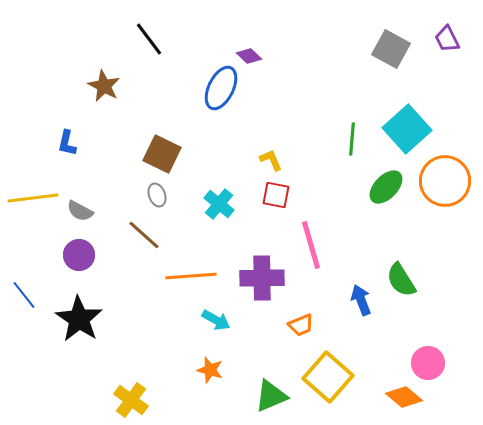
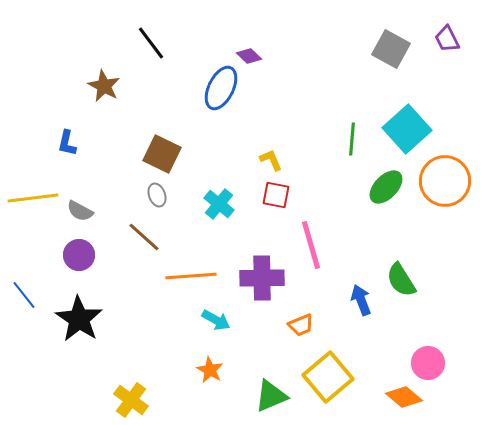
black line: moved 2 px right, 4 px down
brown line: moved 2 px down
orange star: rotated 12 degrees clockwise
yellow square: rotated 9 degrees clockwise
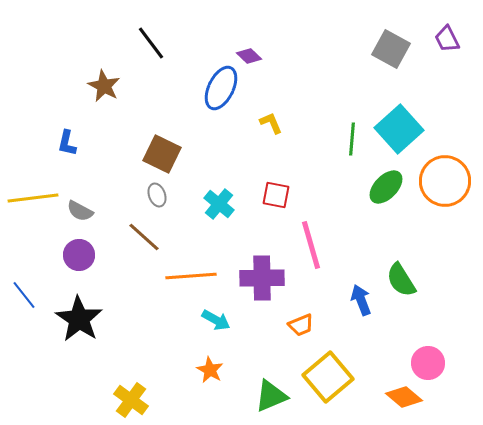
cyan square: moved 8 px left
yellow L-shape: moved 37 px up
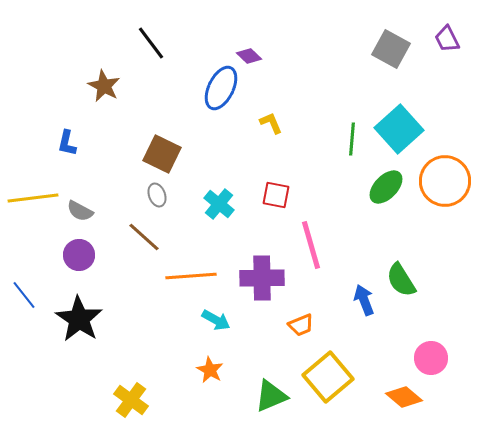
blue arrow: moved 3 px right
pink circle: moved 3 px right, 5 px up
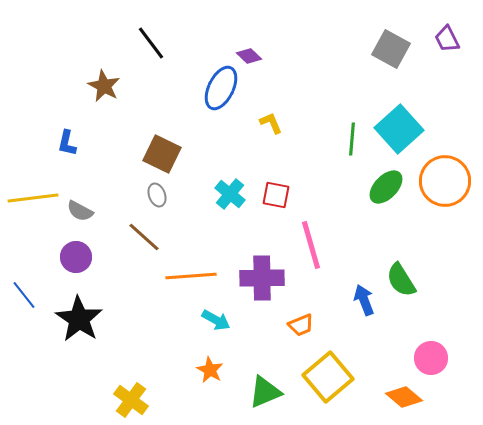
cyan cross: moved 11 px right, 10 px up
purple circle: moved 3 px left, 2 px down
green triangle: moved 6 px left, 4 px up
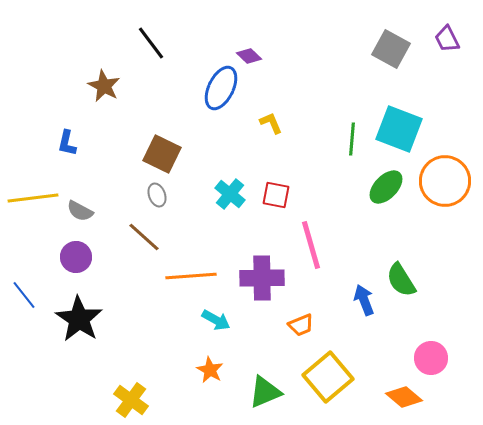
cyan square: rotated 27 degrees counterclockwise
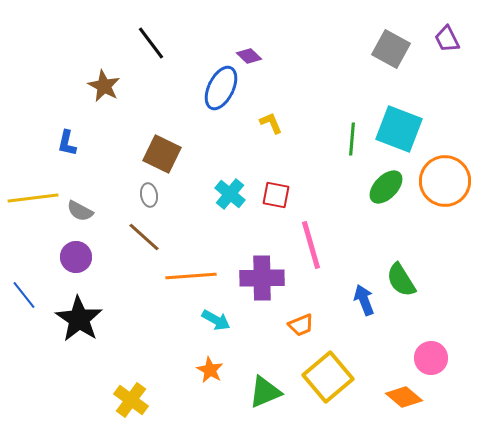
gray ellipse: moved 8 px left; rotated 10 degrees clockwise
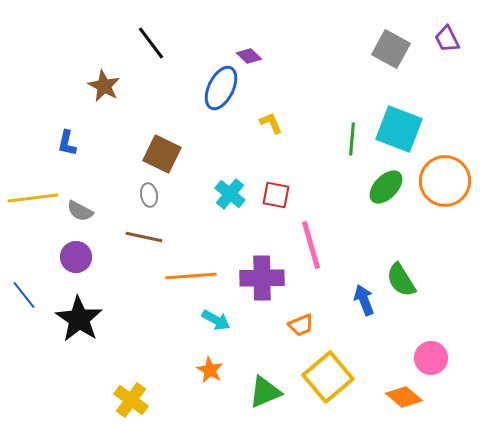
brown line: rotated 30 degrees counterclockwise
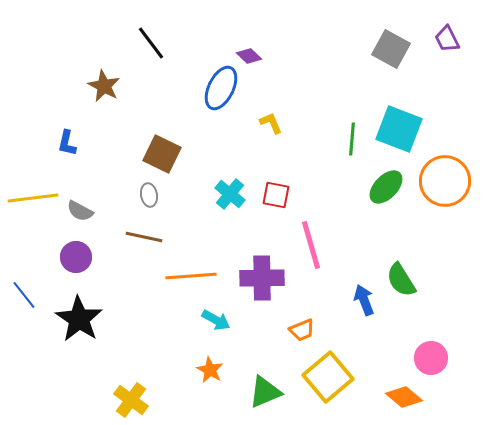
orange trapezoid: moved 1 px right, 5 px down
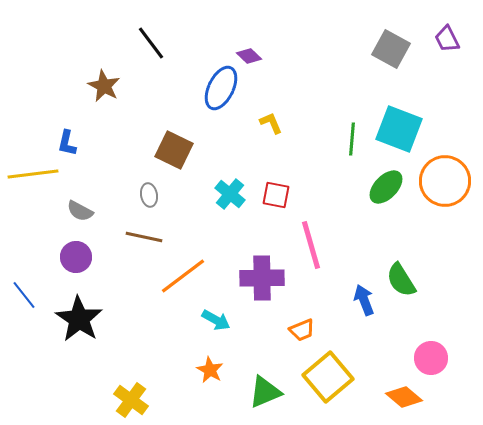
brown square: moved 12 px right, 4 px up
yellow line: moved 24 px up
orange line: moved 8 px left; rotated 33 degrees counterclockwise
